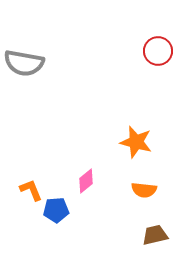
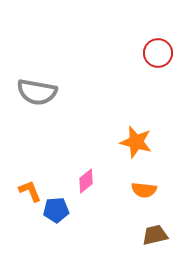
red circle: moved 2 px down
gray semicircle: moved 13 px right, 29 px down
orange L-shape: moved 1 px left, 1 px down
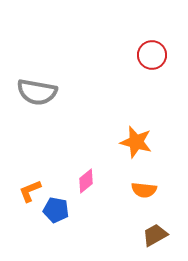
red circle: moved 6 px left, 2 px down
orange L-shape: rotated 90 degrees counterclockwise
blue pentagon: rotated 15 degrees clockwise
brown trapezoid: rotated 16 degrees counterclockwise
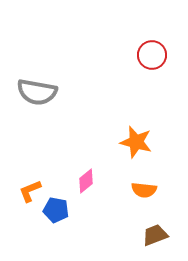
brown trapezoid: rotated 8 degrees clockwise
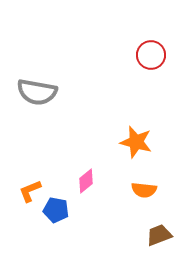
red circle: moved 1 px left
brown trapezoid: moved 4 px right
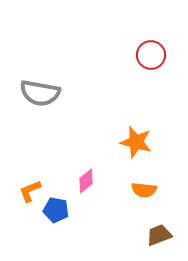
gray semicircle: moved 3 px right, 1 px down
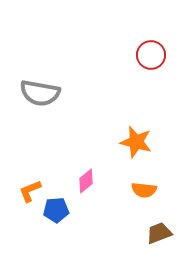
blue pentagon: rotated 15 degrees counterclockwise
brown trapezoid: moved 2 px up
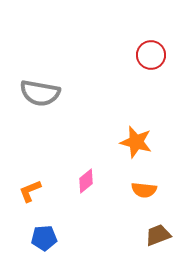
blue pentagon: moved 12 px left, 28 px down
brown trapezoid: moved 1 px left, 2 px down
